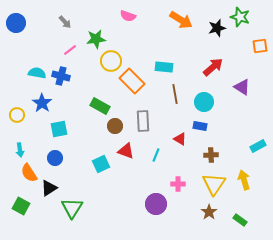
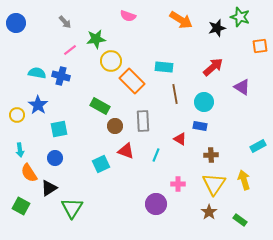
blue star at (42, 103): moved 4 px left, 2 px down
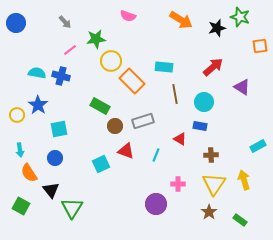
gray rectangle at (143, 121): rotated 75 degrees clockwise
black triangle at (49, 188): moved 2 px right, 2 px down; rotated 36 degrees counterclockwise
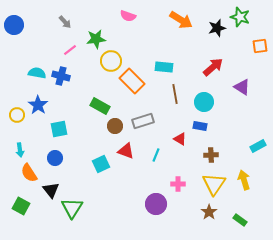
blue circle at (16, 23): moved 2 px left, 2 px down
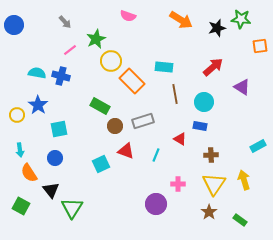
green star at (240, 17): moved 1 px right, 2 px down; rotated 12 degrees counterclockwise
green star at (96, 39): rotated 18 degrees counterclockwise
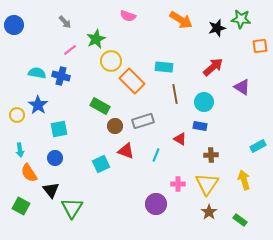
yellow triangle at (214, 184): moved 7 px left
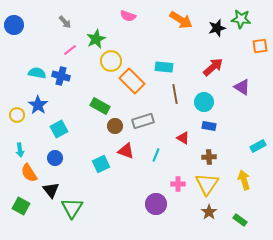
blue rectangle at (200, 126): moved 9 px right
cyan square at (59, 129): rotated 18 degrees counterclockwise
red triangle at (180, 139): moved 3 px right, 1 px up
brown cross at (211, 155): moved 2 px left, 2 px down
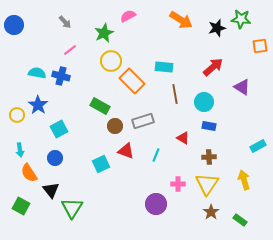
pink semicircle at (128, 16): rotated 133 degrees clockwise
green star at (96, 39): moved 8 px right, 6 px up
brown star at (209, 212): moved 2 px right
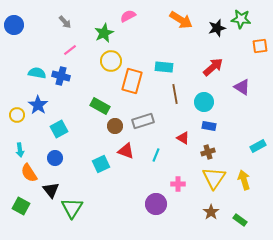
orange rectangle at (132, 81): rotated 60 degrees clockwise
brown cross at (209, 157): moved 1 px left, 5 px up; rotated 16 degrees counterclockwise
yellow triangle at (207, 184): moved 7 px right, 6 px up
